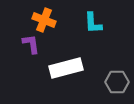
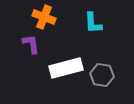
orange cross: moved 3 px up
gray hexagon: moved 15 px left, 7 px up; rotated 10 degrees clockwise
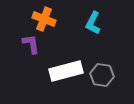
orange cross: moved 2 px down
cyan L-shape: rotated 30 degrees clockwise
white rectangle: moved 3 px down
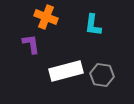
orange cross: moved 2 px right, 2 px up
cyan L-shape: moved 2 px down; rotated 20 degrees counterclockwise
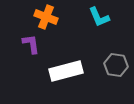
cyan L-shape: moved 6 px right, 8 px up; rotated 30 degrees counterclockwise
gray hexagon: moved 14 px right, 10 px up
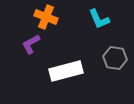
cyan L-shape: moved 2 px down
purple L-shape: rotated 110 degrees counterclockwise
gray hexagon: moved 1 px left, 7 px up
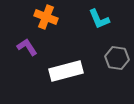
purple L-shape: moved 4 px left, 3 px down; rotated 85 degrees clockwise
gray hexagon: moved 2 px right
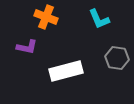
purple L-shape: rotated 135 degrees clockwise
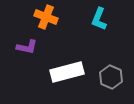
cyan L-shape: rotated 45 degrees clockwise
gray hexagon: moved 6 px left, 19 px down; rotated 15 degrees clockwise
white rectangle: moved 1 px right, 1 px down
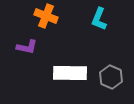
orange cross: moved 1 px up
white rectangle: moved 3 px right, 1 px down; rotated 16 degrees clockwise
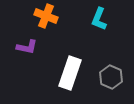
white rectangle: rotated 72 degrees counterclockwise
